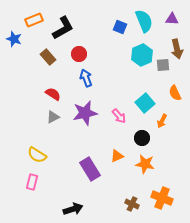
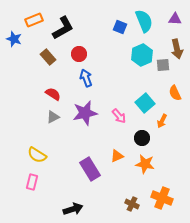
purple triangle: moved 3 px right
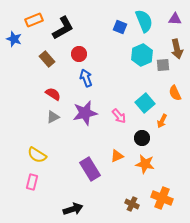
brown rectangle: moved 1 px left, 2 px down
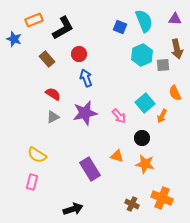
orange arrow: moved 5 px up
orange triangle: rotated 40 degrees clockwise
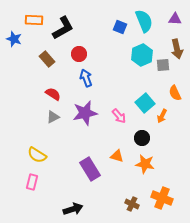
orange rectangle: rotated 24 degrees clockwise
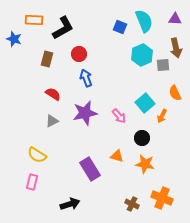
brown arrow: moved 1 px left, 1 px up
brown rectangle: rotated 56 degrees clockwise
gray triangle: moved 1 px left, 4 px down
black arrow: moved 3 px left, 5 px up
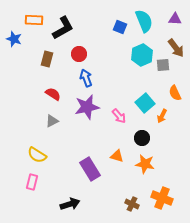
brown arrow: rotated 24 degrees counterclockwise
purple star: moved 2 px right, 6 px up
